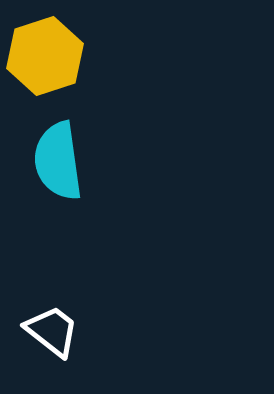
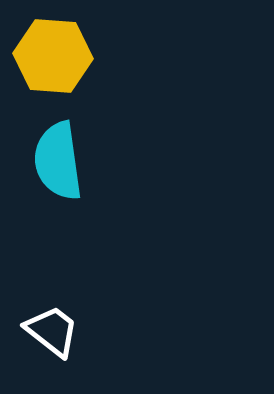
yellow hexagon: moved 8 px right; rotated 22 degrees clockwise
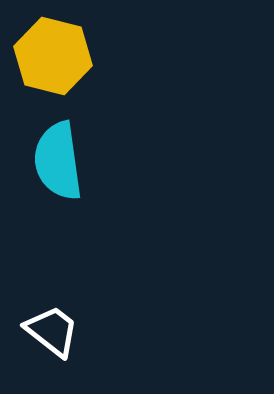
yellow hexagon: rotated 10 degrees clockwise
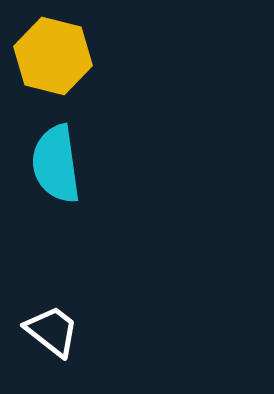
cyan semicircle: moved 2 px left, 3 px down
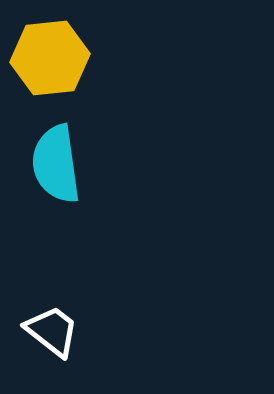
yellow hexagon: moved 3 px left, 2 px down; rotated 20 degrees counterclockwise
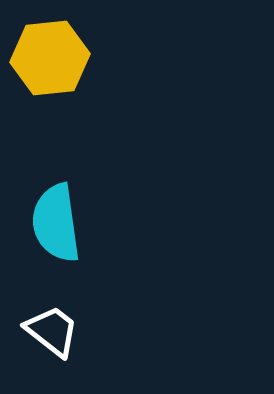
cyan semicircle: moved 59 px down
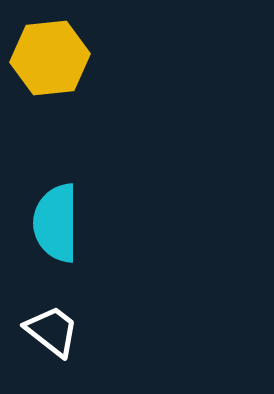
cyan semicircle: rotated 8 degrees clockwise
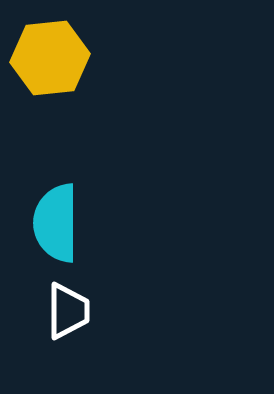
white trapezoid: moved 16 px right, 20 px up; rotated 52 degrees clockwise
